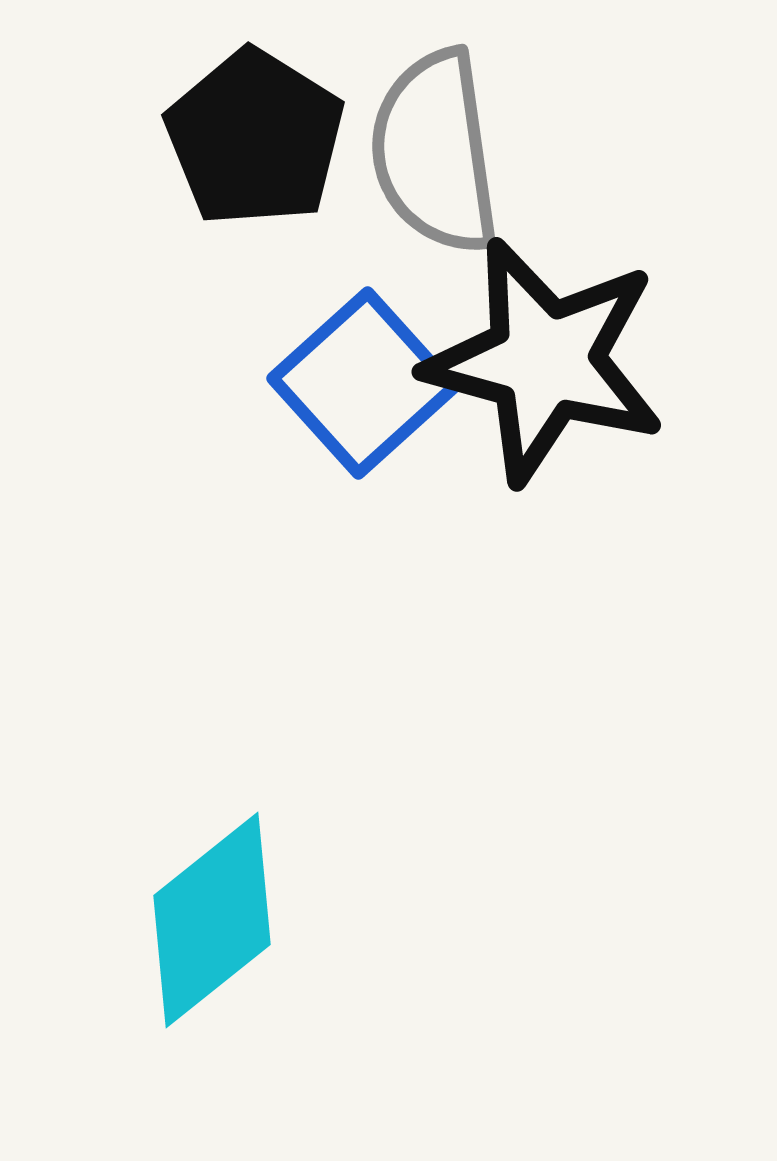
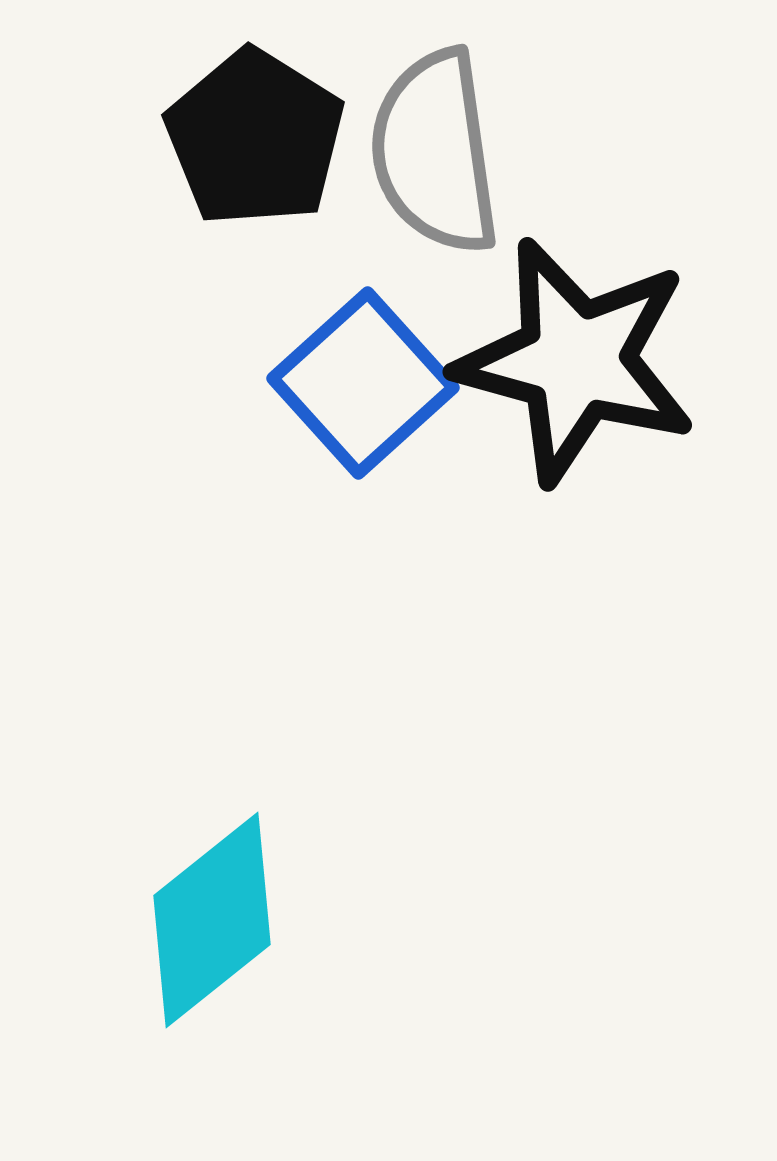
black star: moved 31 px right
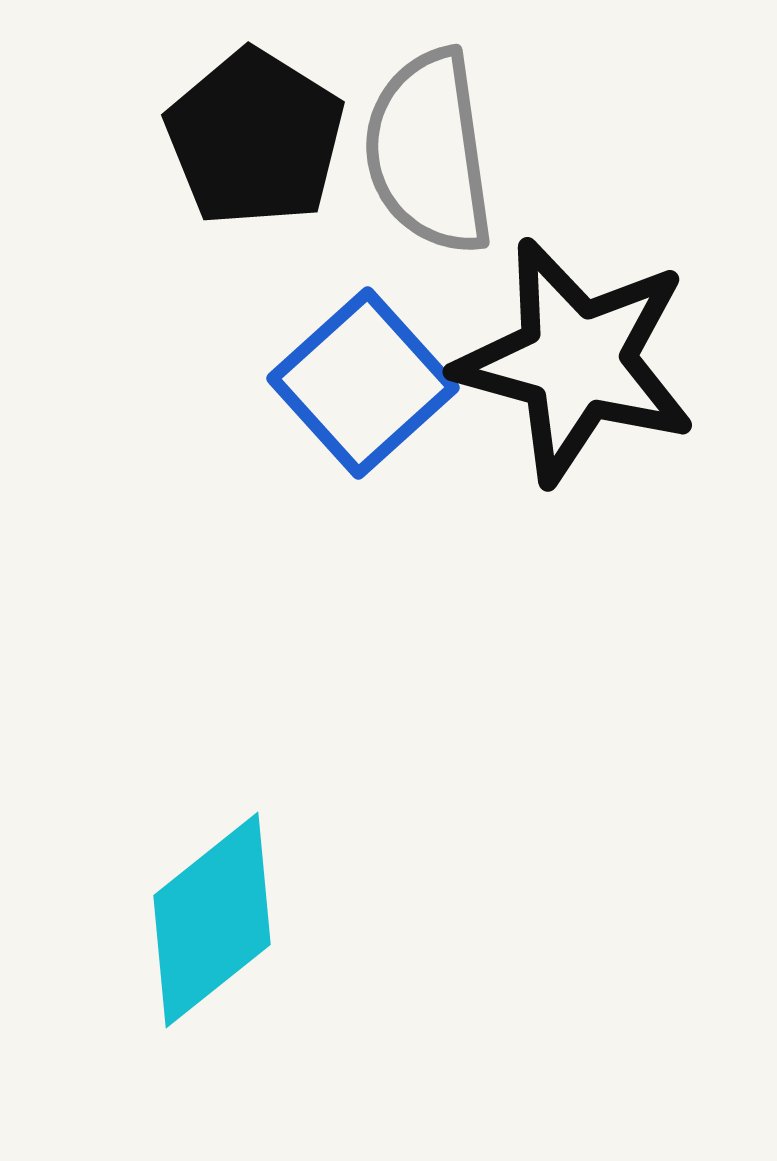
gray semicircle: moved 6 px left
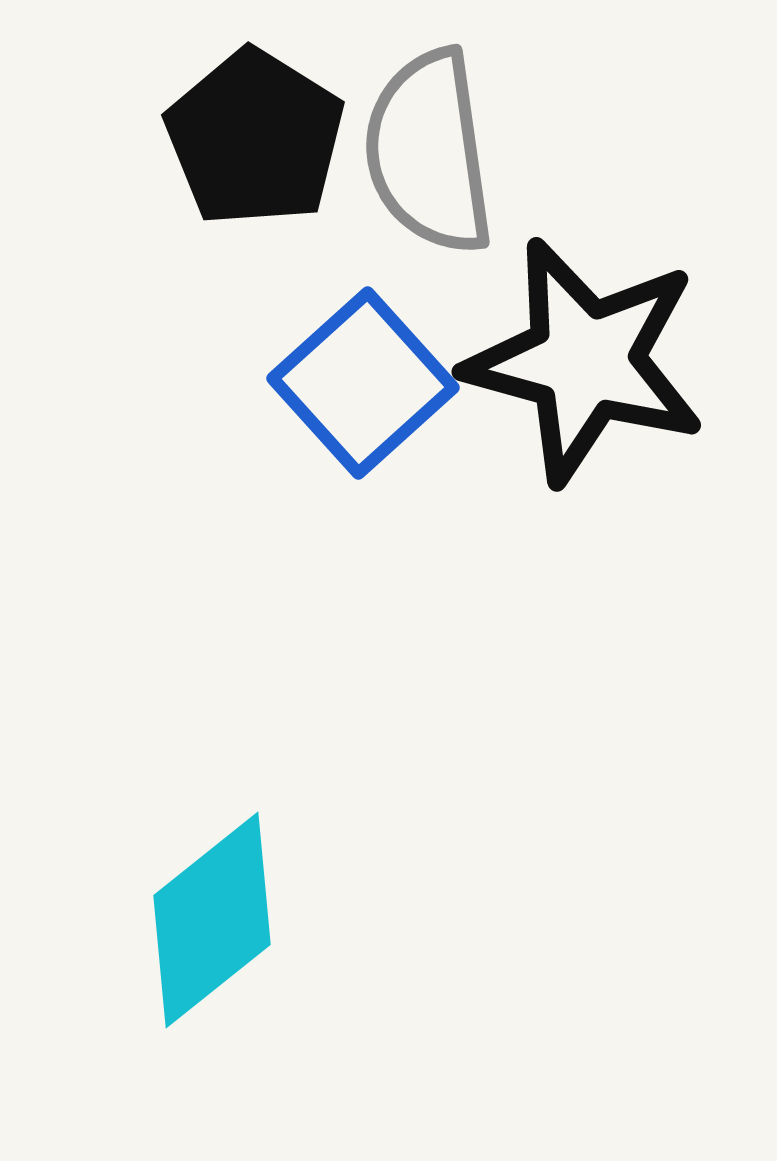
black star: moved 9 px right
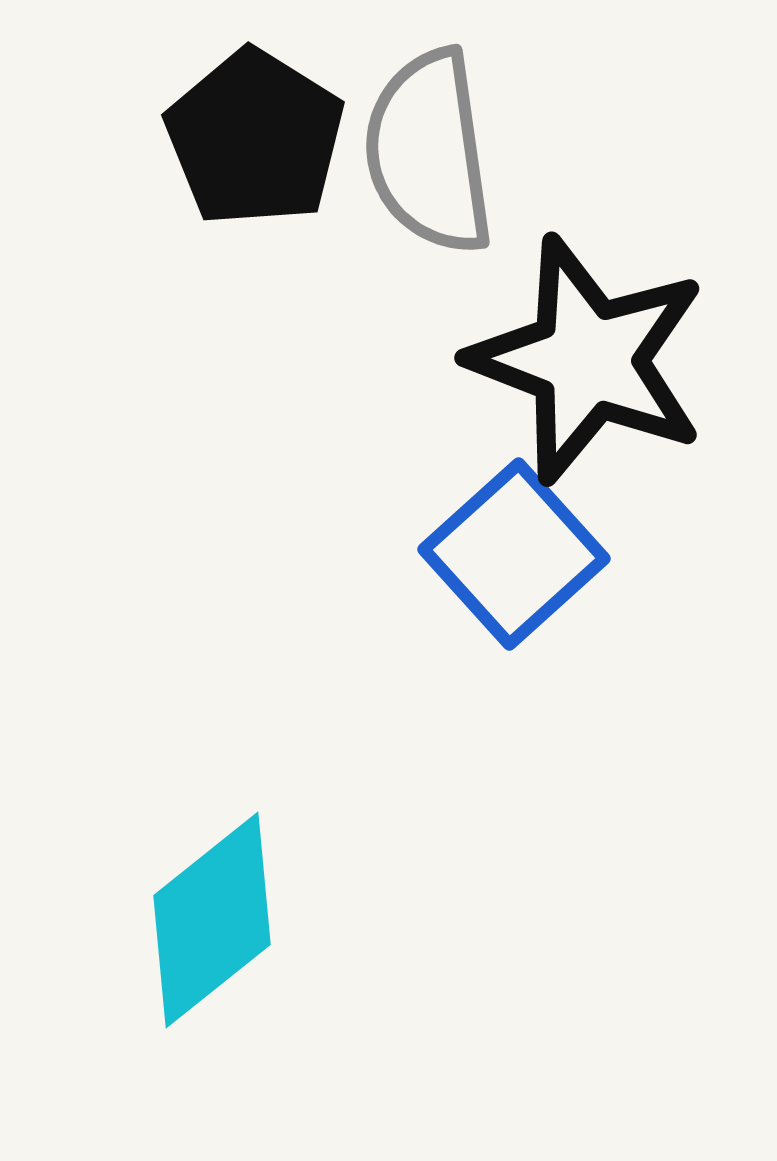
black star: moved 3 px right, 1 px up; rotated 6 degrees clockwise
blue square: moved 151 px right, 171 px down
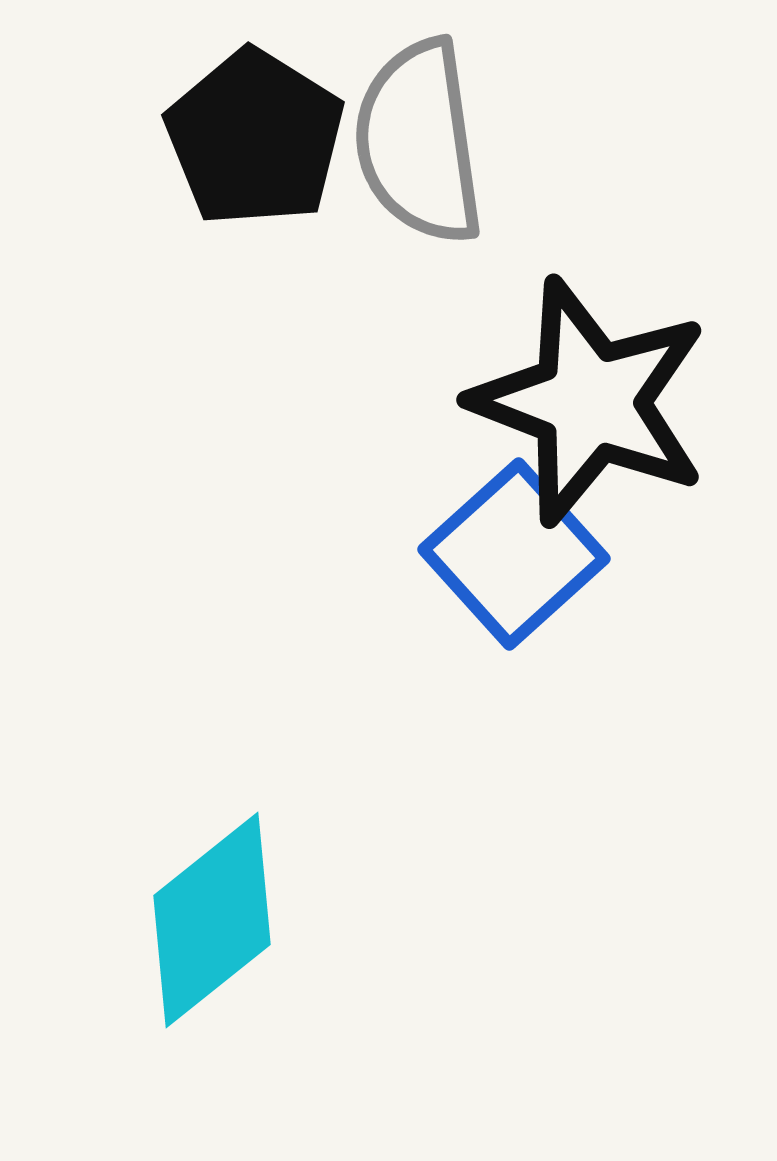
gray semicircle: moved 10 px left, 10 px up
black star: moved 2 px right, 42 px down
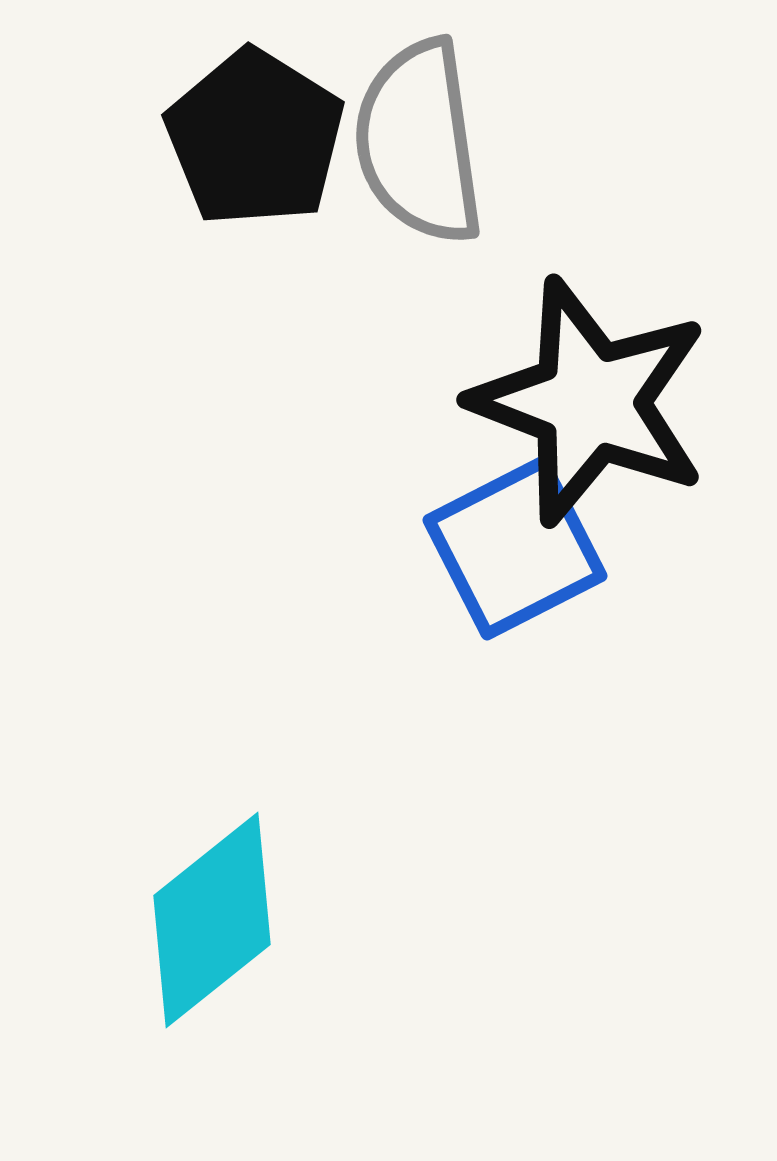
blue square: moved 1 px right, 6 px up; rotated 15 degrees clockwise
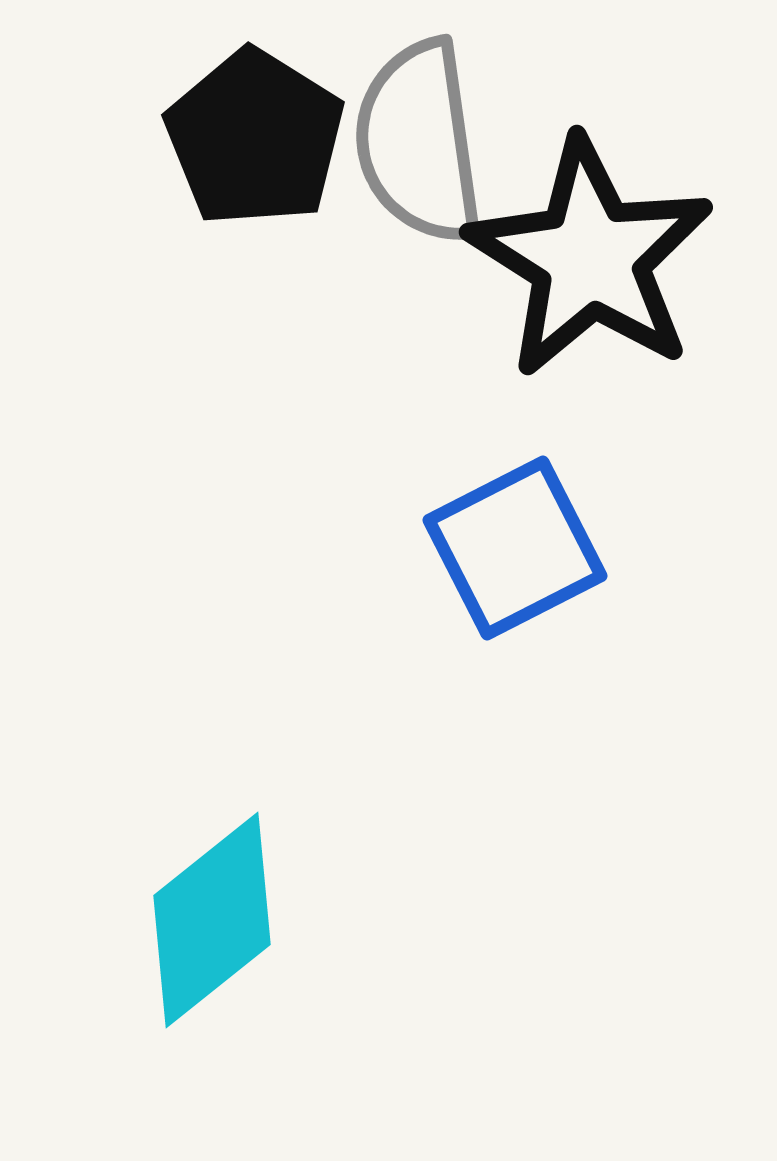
black star: moved 144 px up; rotated 11 degrees clockwise
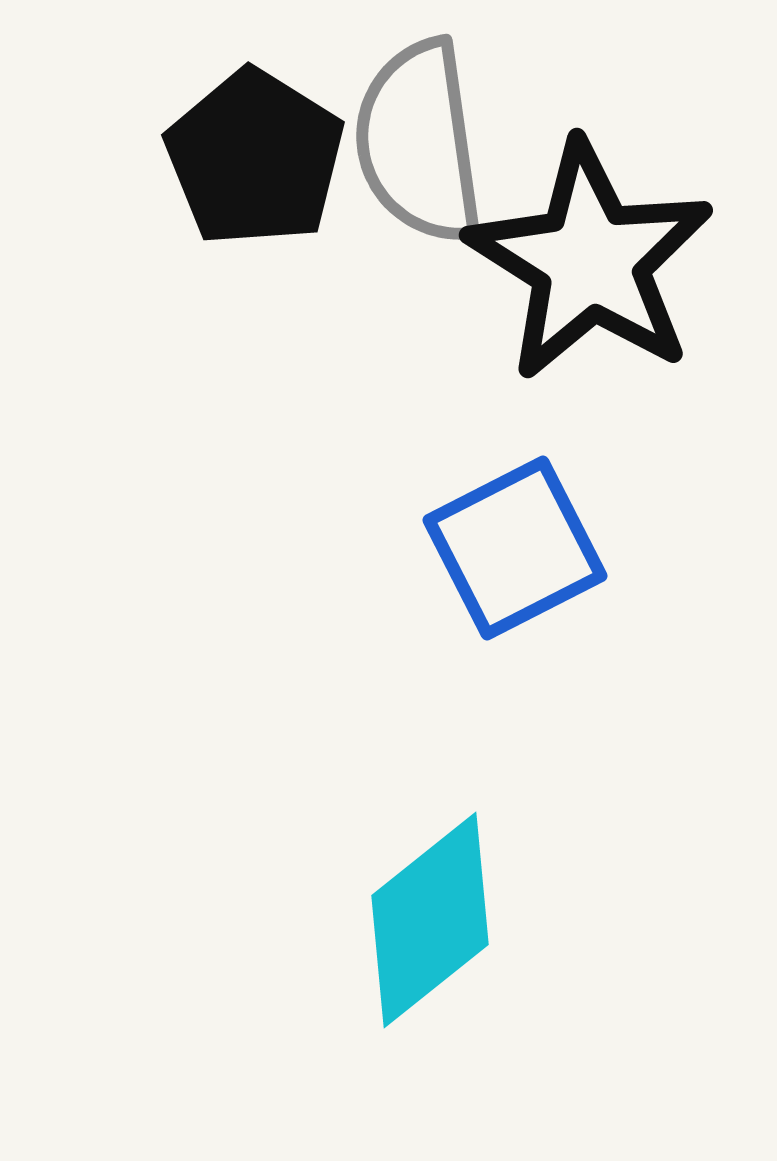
black pentagon: moved 20 px down
black star: moved 3 px down
cyan diamond: moved 218 px right
